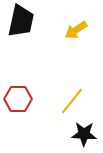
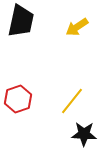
yellow arrow: moved 1 px right, 3 px up
red hexagon: rotated 20 degrees counterclockwise
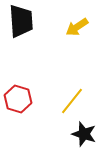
black trapezoid: rotated 16 degrees counterclockwise
red hexagon: rotated 24 degrees counterclockwise
black star: rotated 15 degrees clockwise
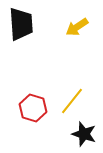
black trapezoid: moved 3 px down
red hexagon: moved 15 px right, 9 px down
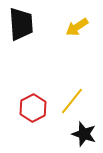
red hexagon: rotated 16 degrees clockwise
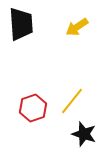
red hexagon: rotated 8 degrees clockwise
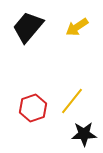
black trapezoid: moved 7 px right, 3 px down; rotated 136 degrees counterclockwise
black star: rotated 20 degrees counterclockwise
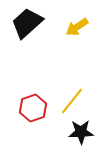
black trapezoid: moved 1 px left, 4 px up; rotated 8 degrees clockwise
black star: moved 3 px left, 2 px up
